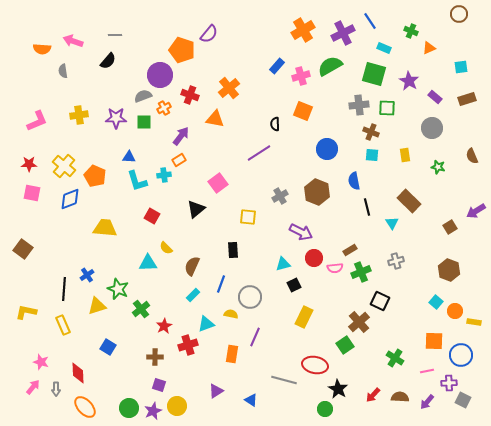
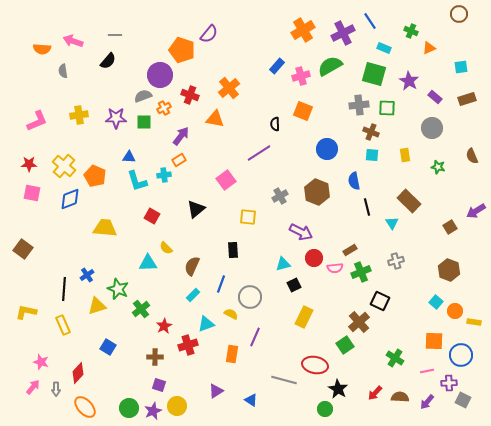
pink square at (218, 183): moved 8 px right, 3 px up
yellow semicircle at (231, 314): rotated 16 degrees clockwise
red diamond at (78, 373): rotated 45 degrees clockwise
red arrow at (373, 395): moved 2 px right, 2 px up
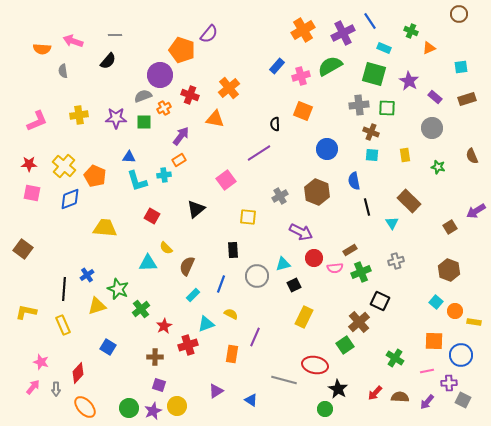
brown semicircle at (192, 266): moved 5 px left
gray circle at (250, 297): moved 7 px right, 21 px up
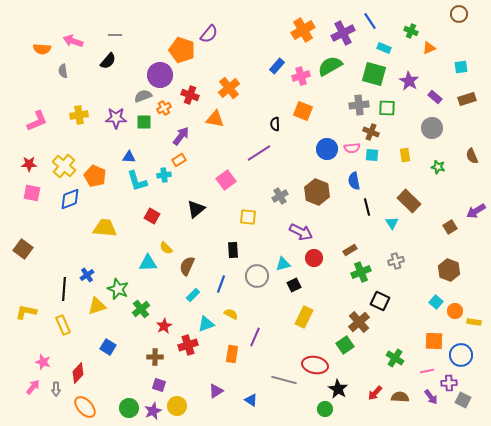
pink semicircle at (335, 268): moved 17 px right, 120 px up
pink star at (41, 362): moved 2 px right
purple arrow at (427, 402): moved 4 px right, 5 px up; rotated 77 degrees counterclockwise
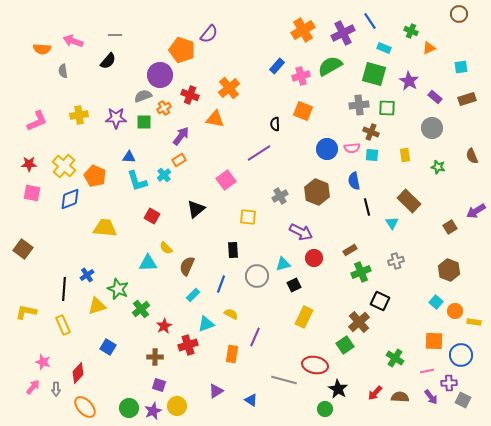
cyan cross at (164, 175): rotated 32 degrees counterclockwise
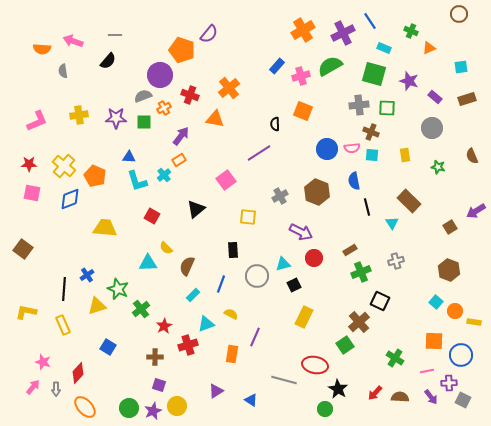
purple star at (409, 81): rotated 12 degrees counterclockwise
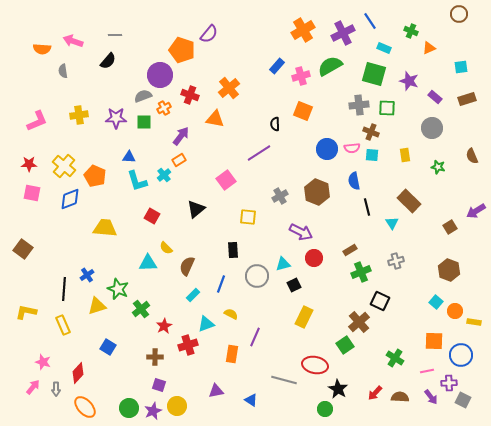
purple triangle at (216, 391): rotated 21 degrees clockwise
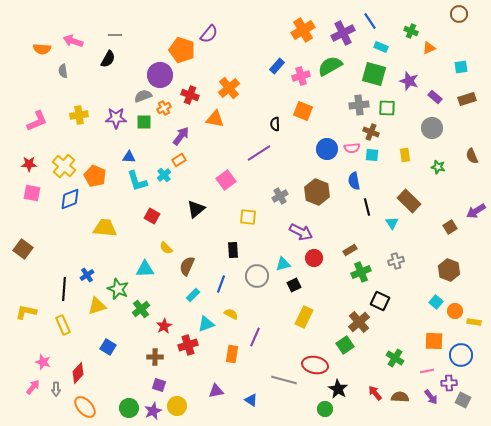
cyan rectangle at (384, 48): moved 3 px left, 1 px up
black semicircle at (108, 61): moved 2 px up; rotated 12 degrees counterclockwise
cyan triangle at (148, 263): moved 3 px left, 6 px down
red arrow at (375, 393): rotated 98 degrees clockwise
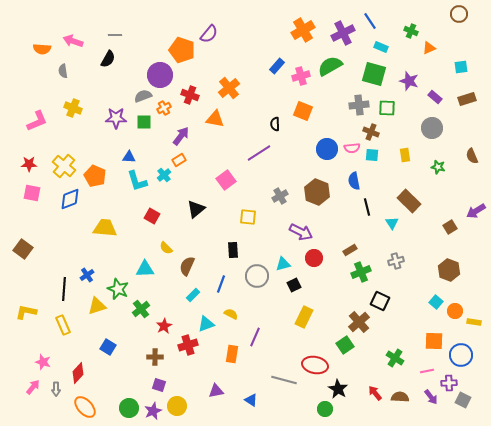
yellow cross at (79, 115): moved 6 px left, 7 px up; rotated 30 degrees clockwise
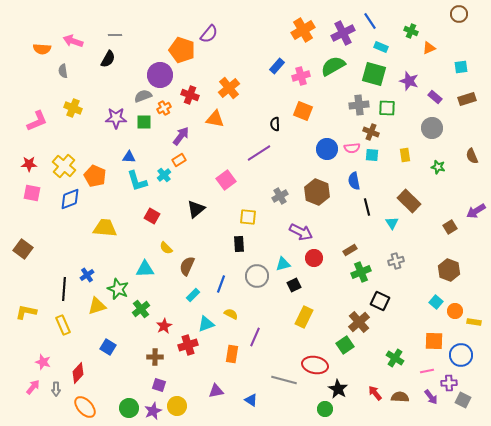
green semicircle at (330, 66): moved 3 px right
black rectangle at (233, 250): moved 6 px right, 6 px up
